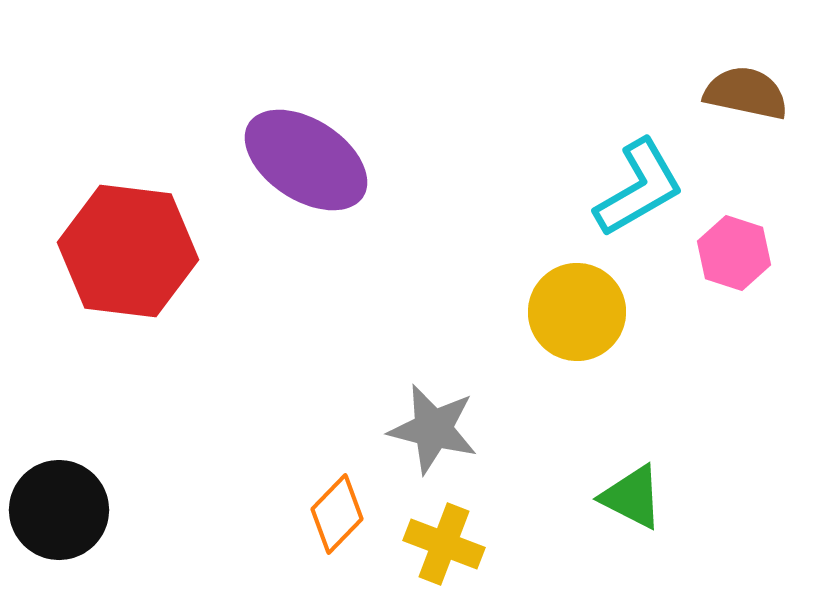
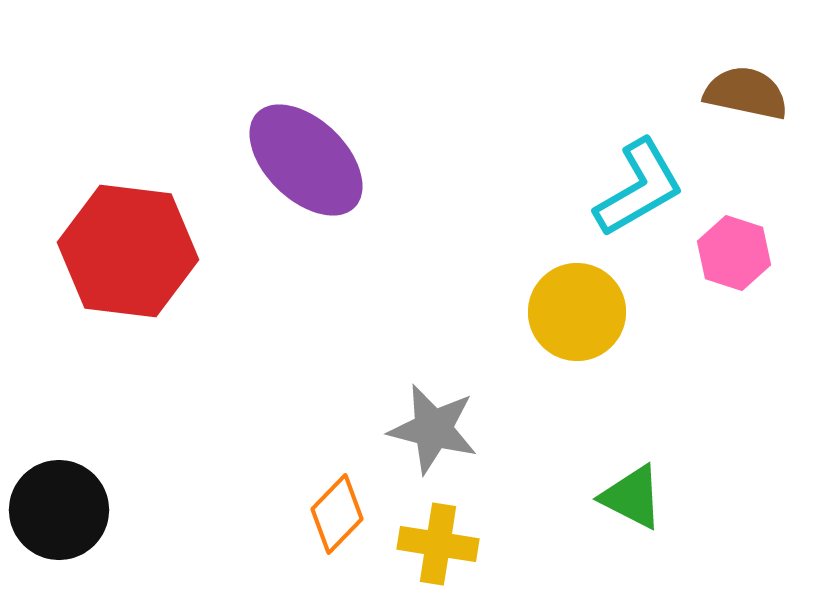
purple ellipse: rotated 11 degrees clockwise
yellow cross: moved 6 px left; rotated 12 degrees counterclockwise
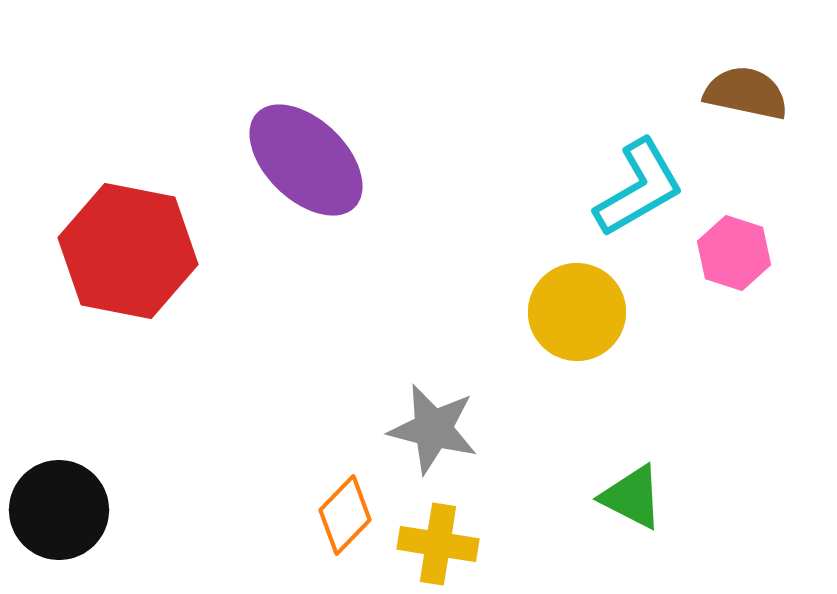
red hexagon: rotated 4 degrees clockwise
orange diamond: moved 8 px right, 1 px down
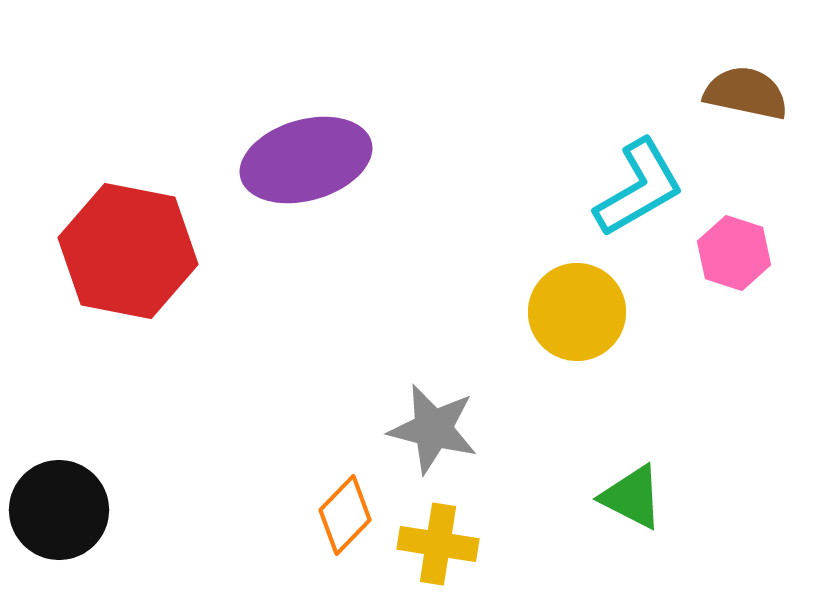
purple ellipse: rotated 60 degrees counterclockwise
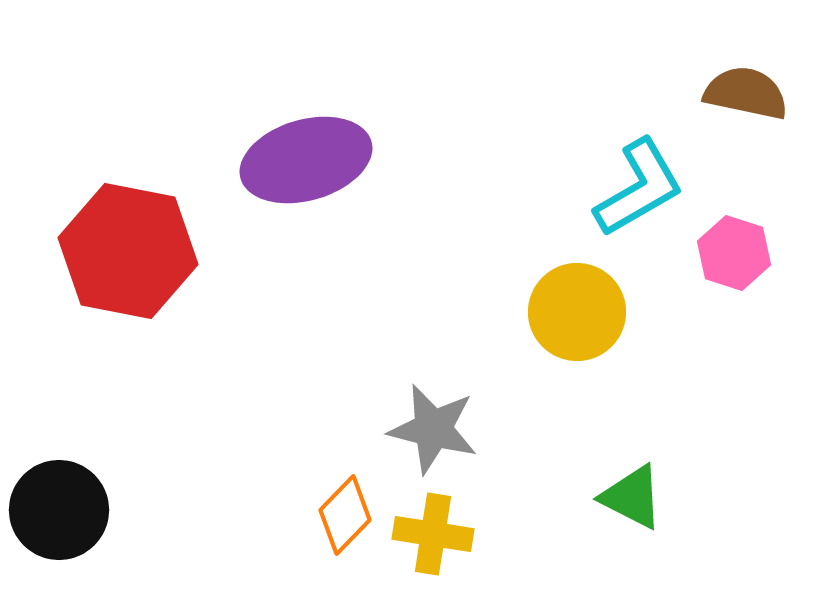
yellow cross: moved 5 px left, 10 px up
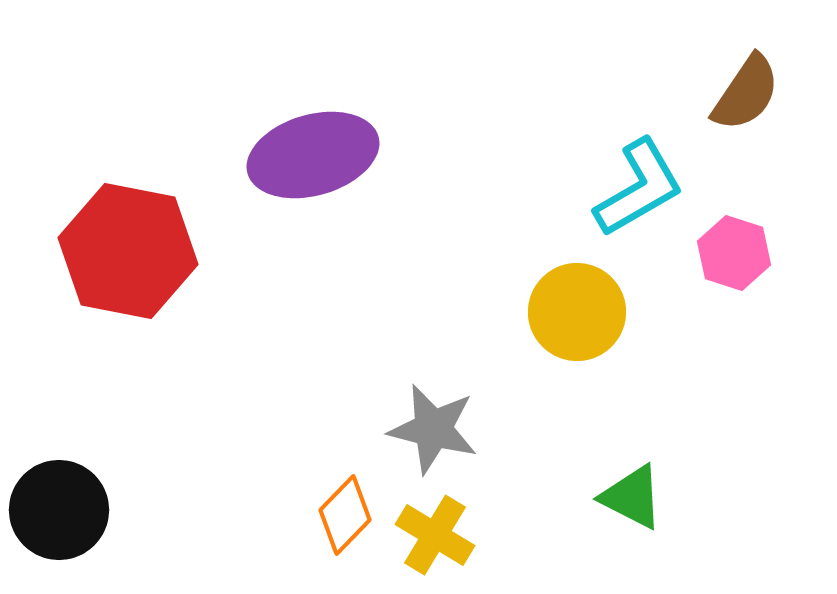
brown semicircle: rotated 112 degrees clockwise
purple ellipse: moved 7 px right, 5 px up
yellow cross: moved 2 px right, 1 px down; rotated 22 degrees clockwise
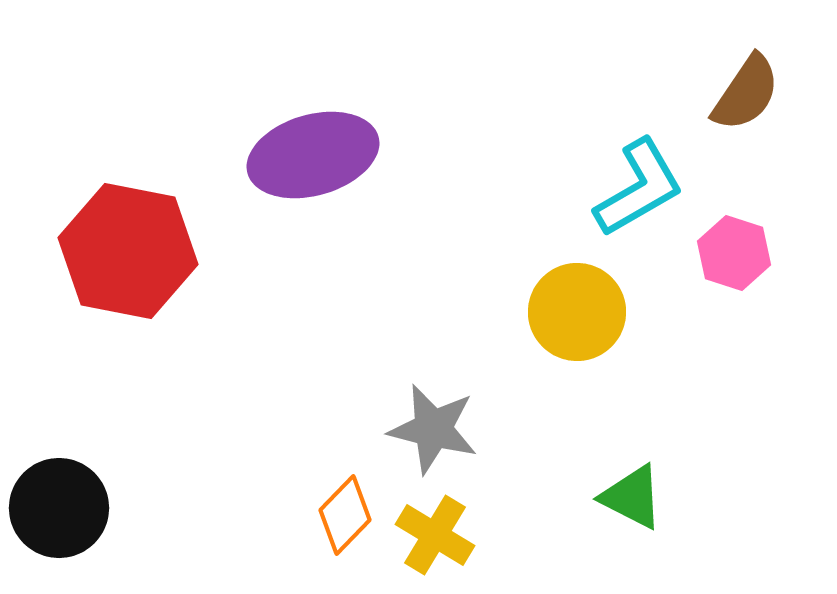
black circle: moved 2 px up
